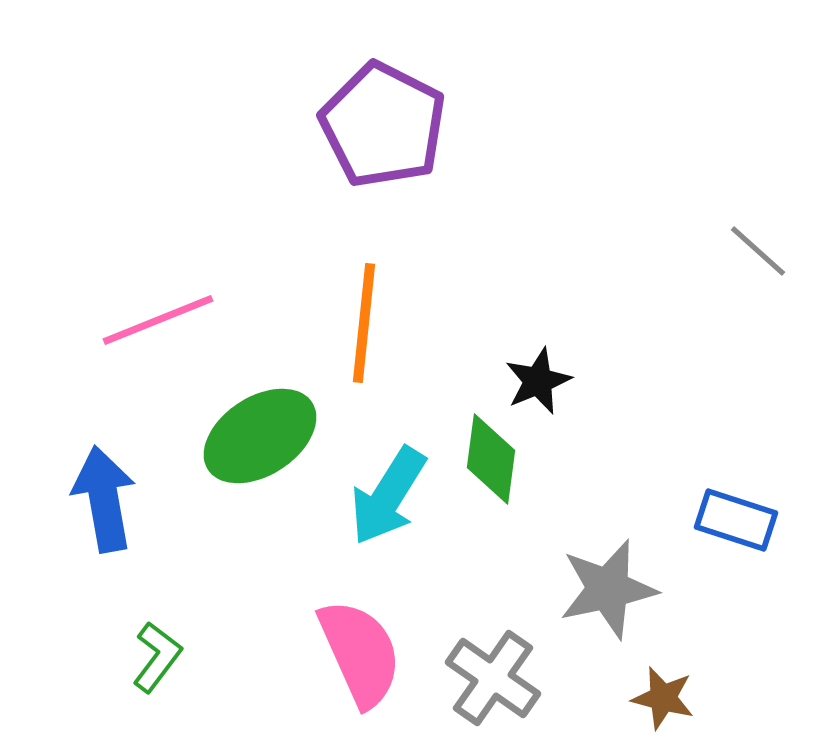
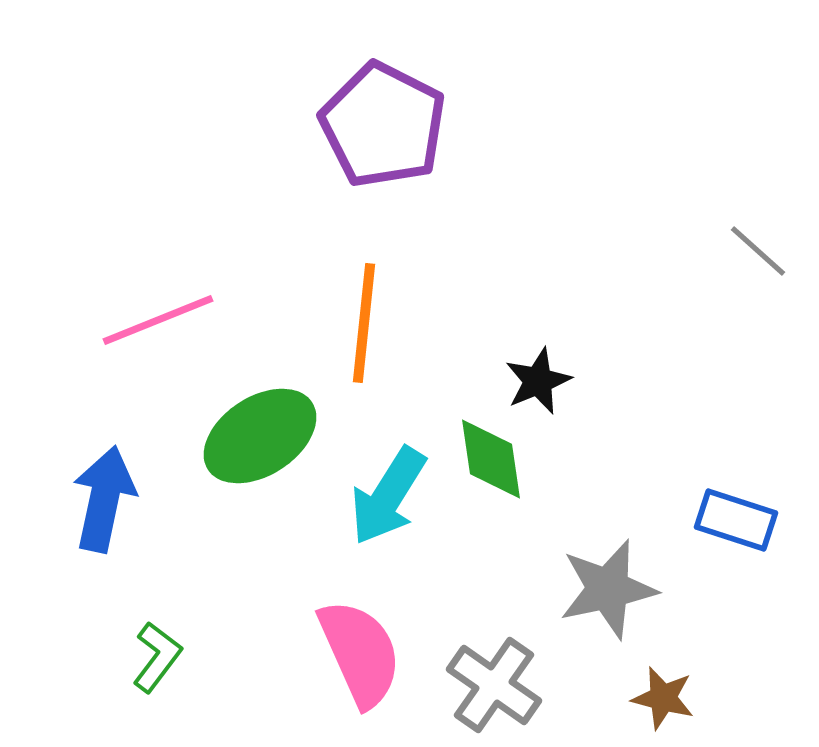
green diamond: rotated 16 degrees counterclockwise
blue arrow: rotated 22 degrees clockwise
gray cross: moved 1 px right, 7 px down
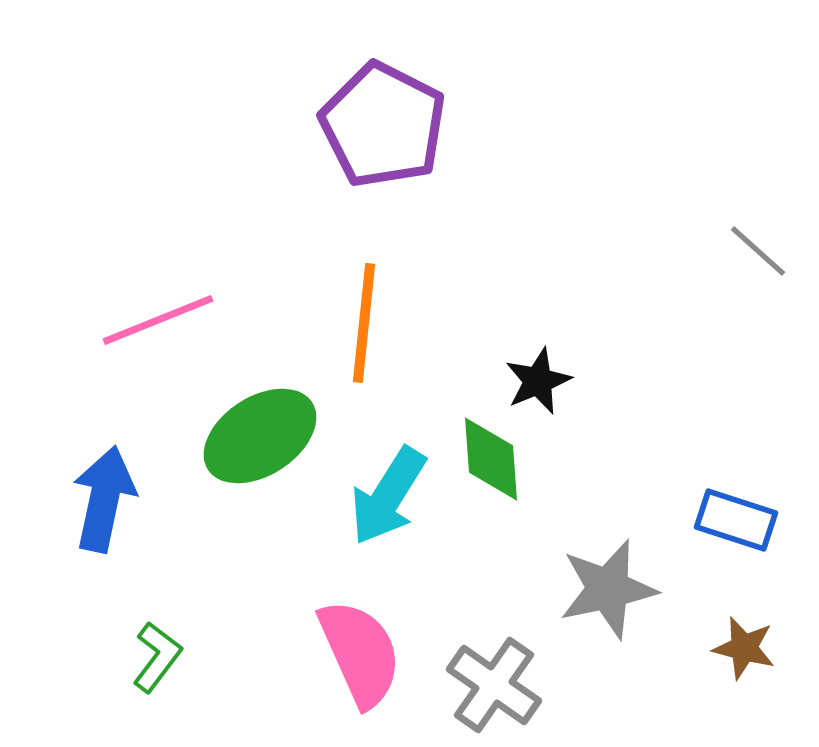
green diamond: rotated 4 degrees clockwise
brown star: moved 81 px right, 50 px up
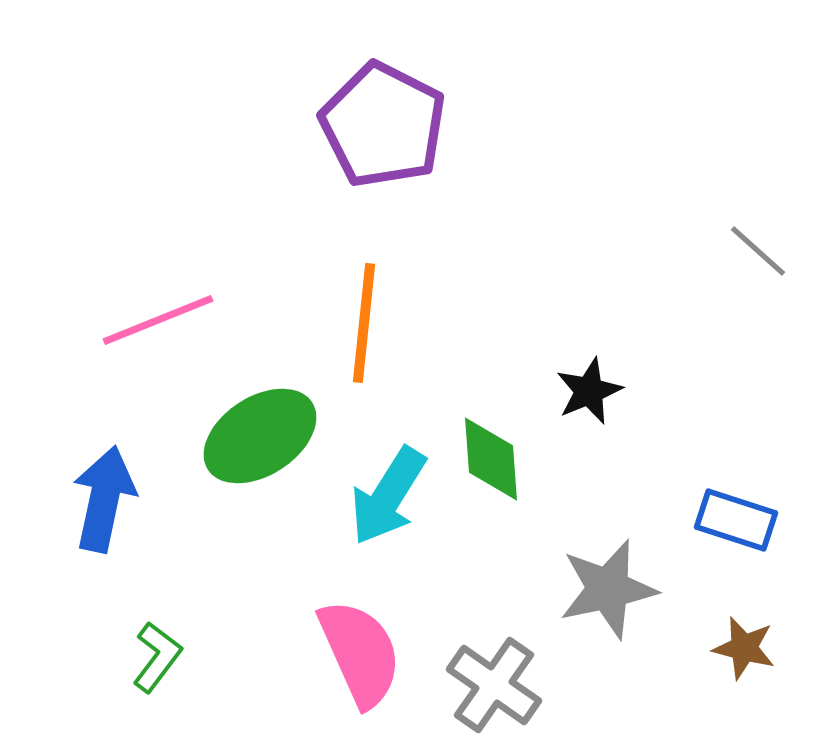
black star: moved 51 px right, 10 px down
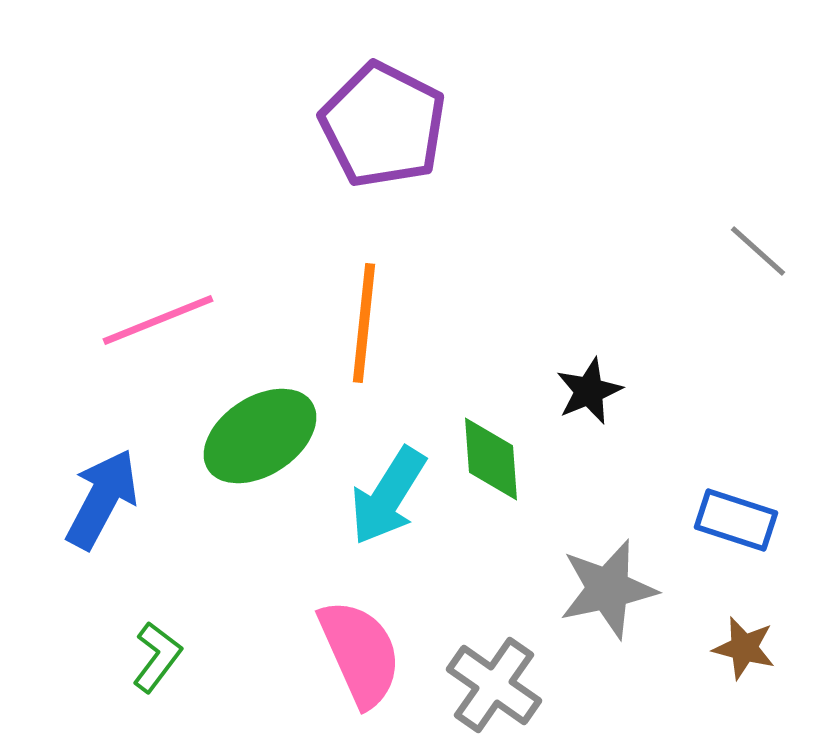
blue arrow: moved 2 px left; rotated 16 degrees clockwise
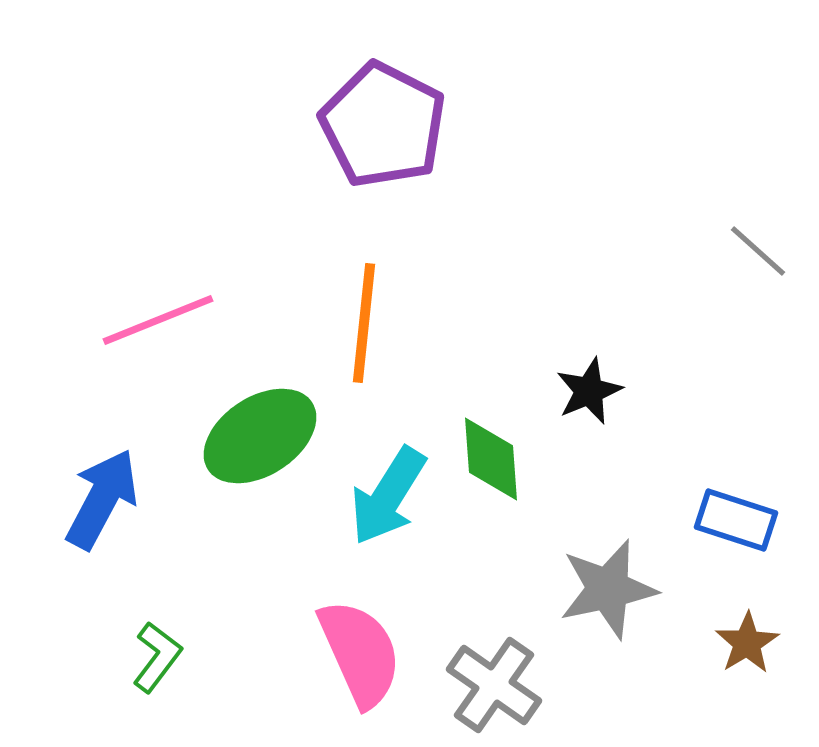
brown star: moved 3 px right, 5 px up; rotated 26 degrees clockwise
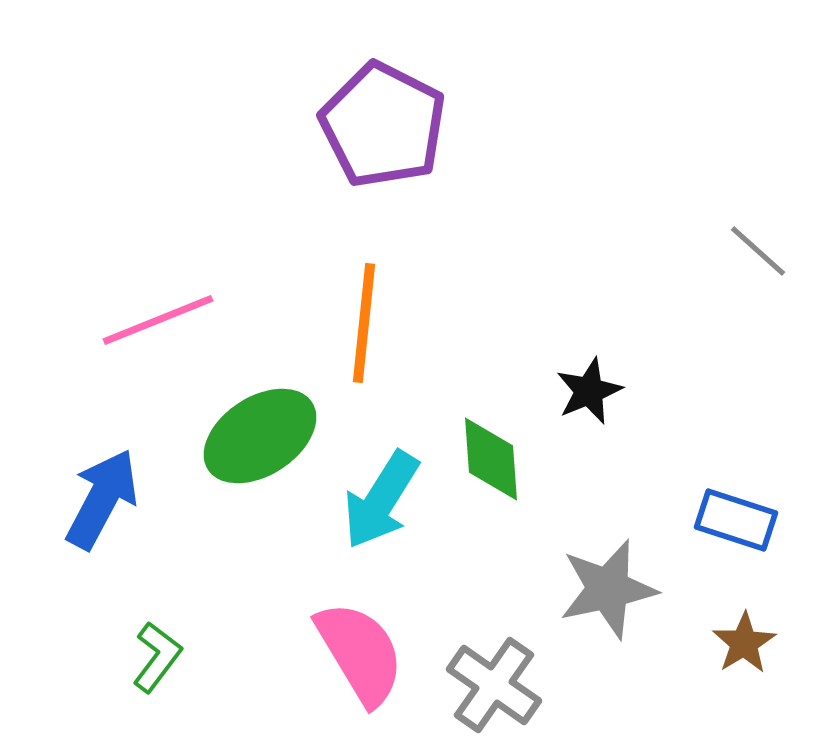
cyan arrow: moved 7 px left, 4 px down
brown star: moved 3 px left
pink semicircle: rotated 7 degrees counterclockwise
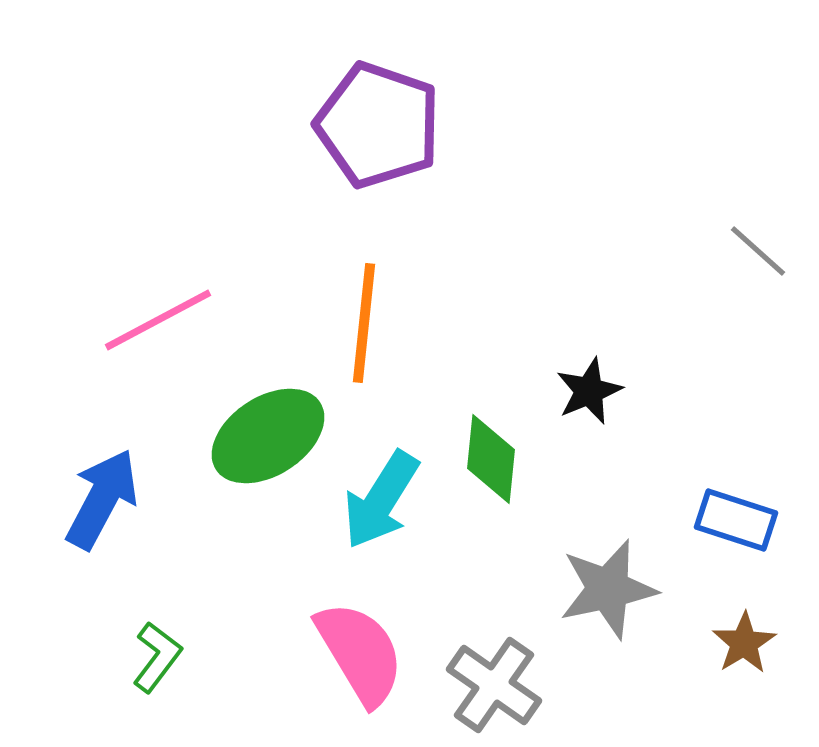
purple pentagon: moved 5 px left; rotated 8 degrees counterclockwise
pink line: rotated 6 degrees counterclockwise
green ellipse: moved 8 px right
green diamond: rotated 10 degrees clockwise
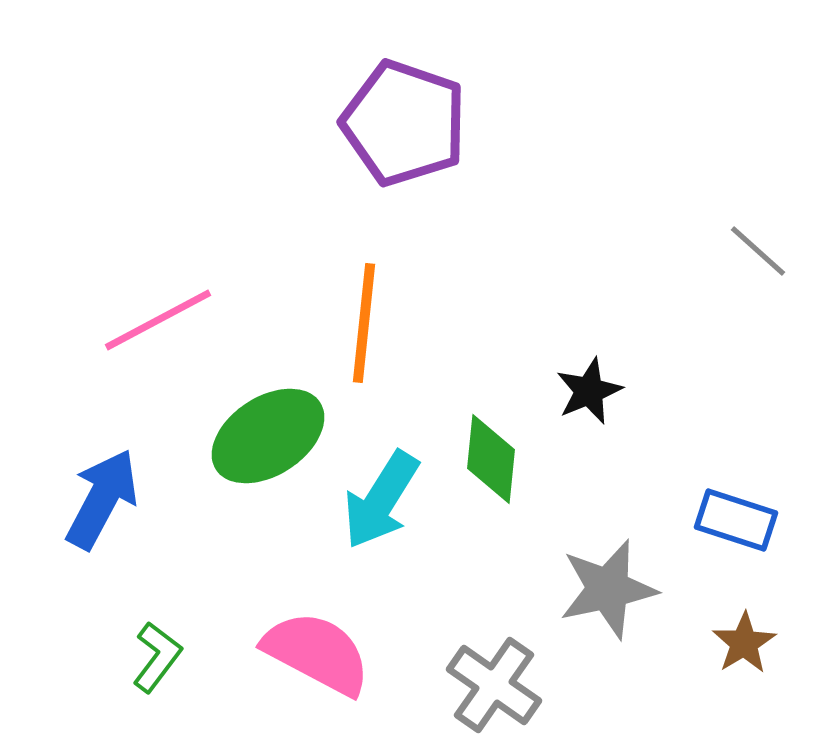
purple pentagon: moved 26 px right, 2 px up
pink semicircle: moved 43 px left; rotated 31 degrees counterclockwise
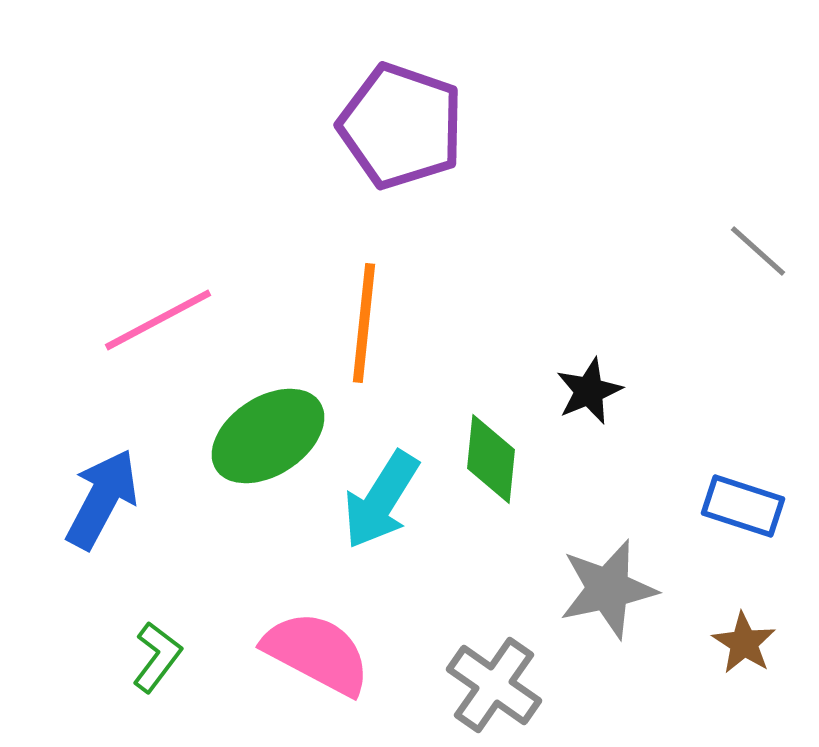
purple pentagon: moved 3 px left, 3 px down
blue rectangle: moved 7 px right, 14 px up
brown star: rotated 8 degrees counterclockwise
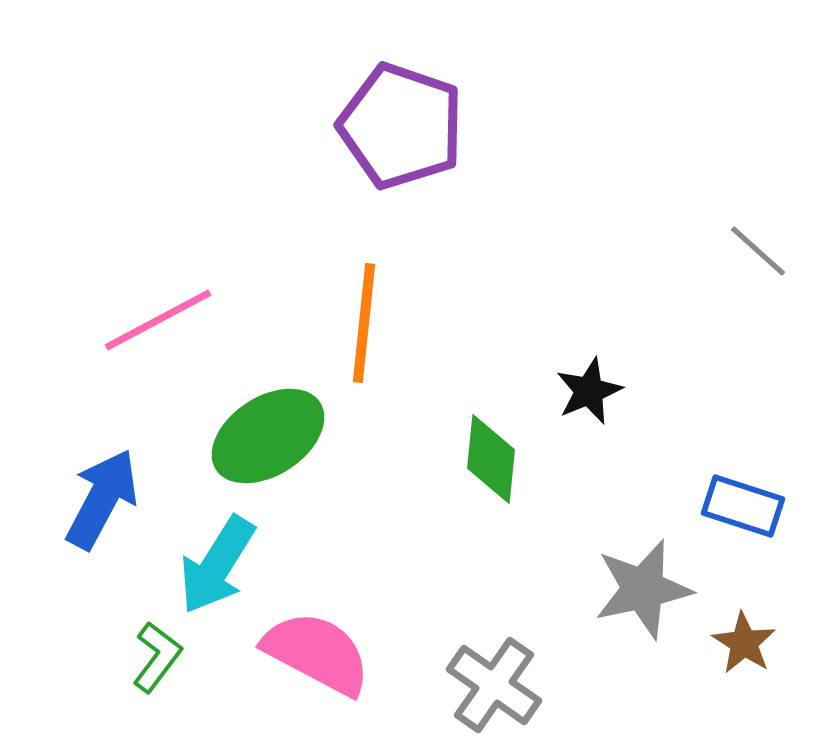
cyan arrow: moved 164 px left, 65 px down
gray star: moved 35 px right
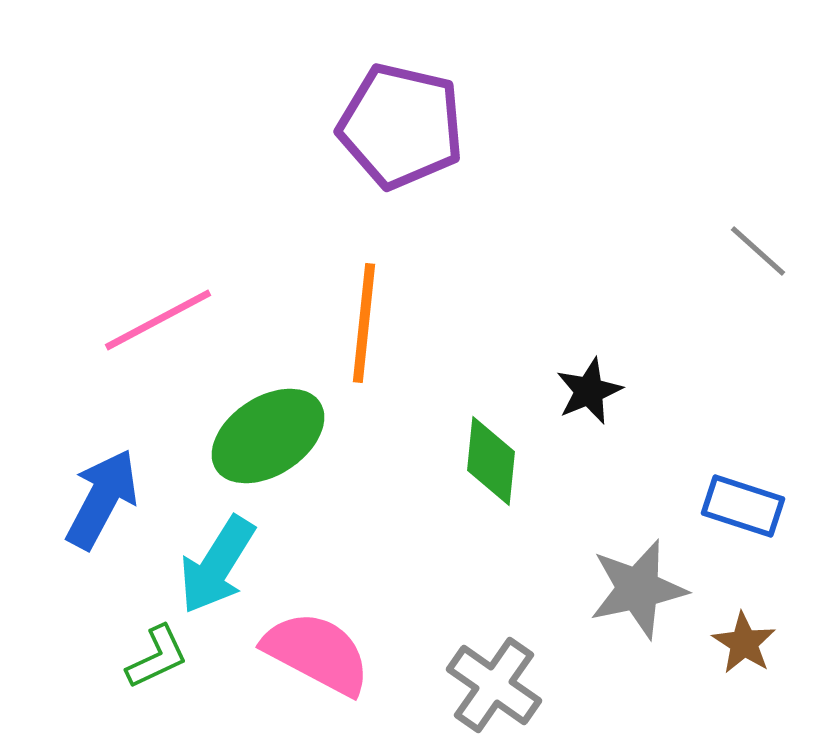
purple pentagon: rotated 6 degrees counterclockwise
green diamond: moved 2 px down
gray star: moved 5 px left
green L-shape: rotated 28 degrees clockwise
